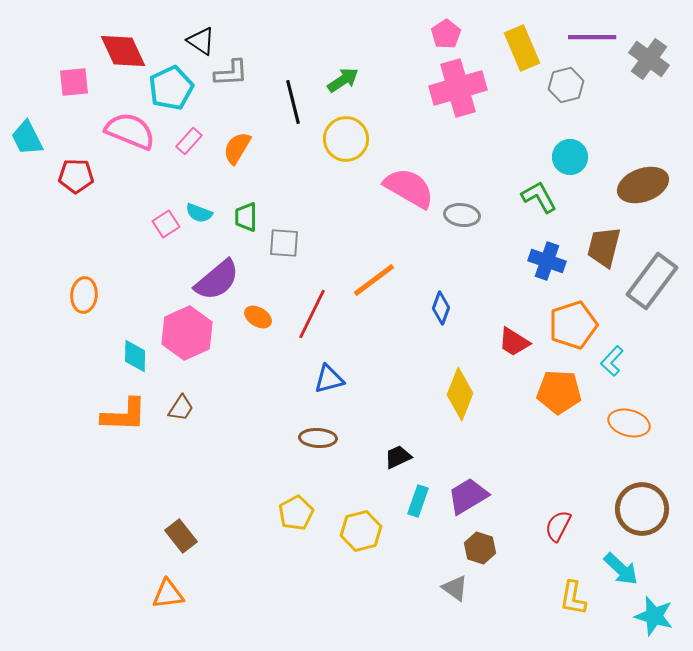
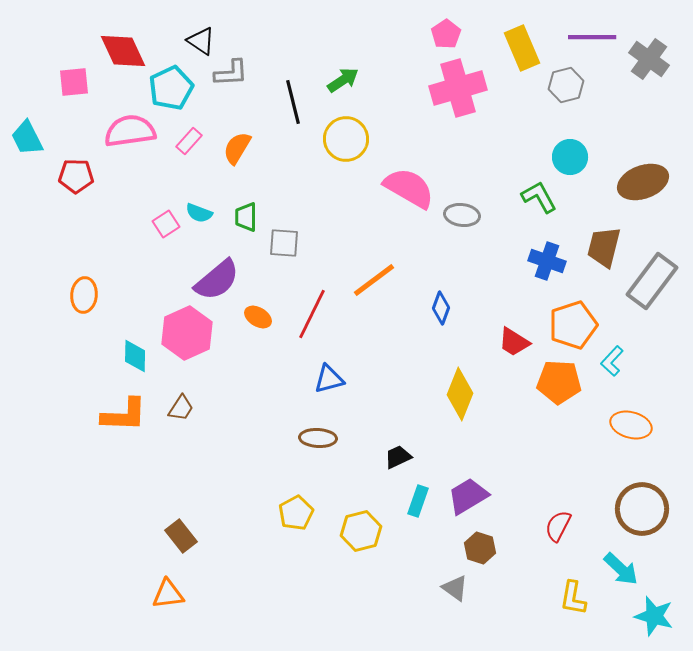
pink semicircle at (130, 131): rotated 30 degrees counterclockwise
brown ellipse at (643, 185): moved 3 px up
orange pentagon at (559, 392): moved 10 px up
orange ellipse at (629, 423): moved 2 px right, 2 px down
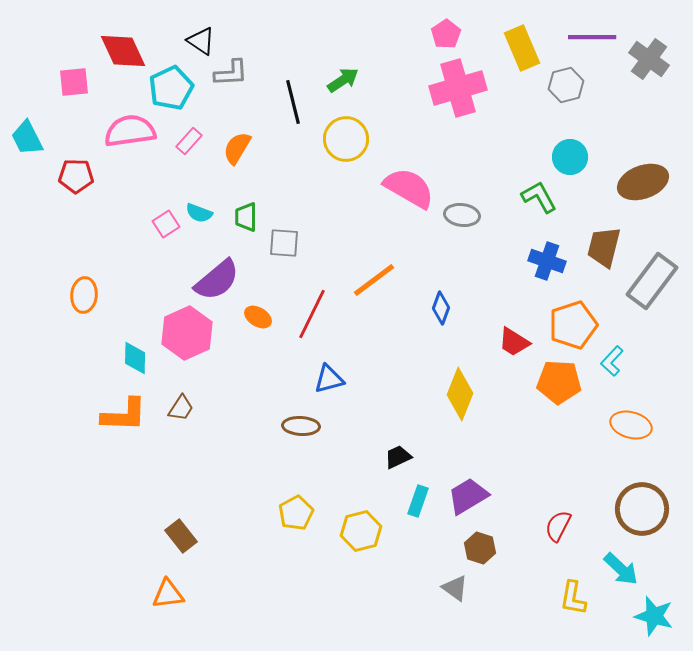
cyan diamond at (135, 356): moved 2 px down
brown ellipse at (318, 438): moved 17 px left, 12 px up
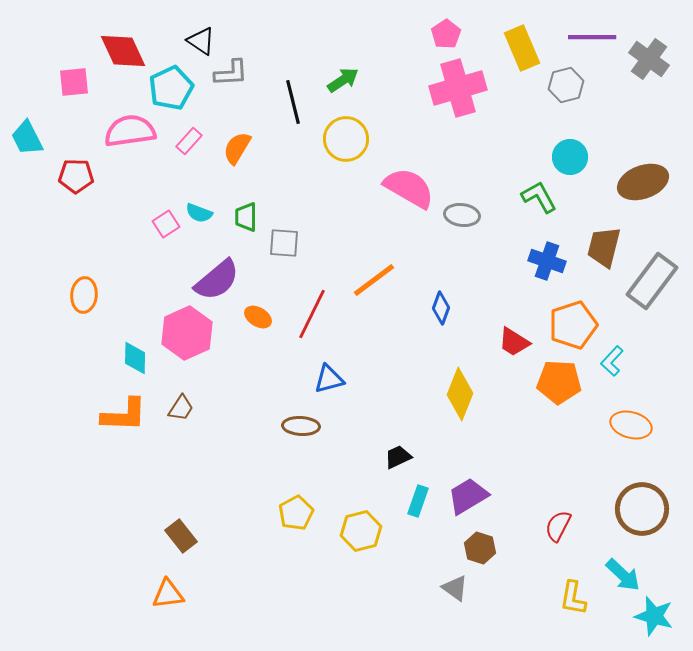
cyan arrow at (621, 569): moved 2 px right, 6 px down
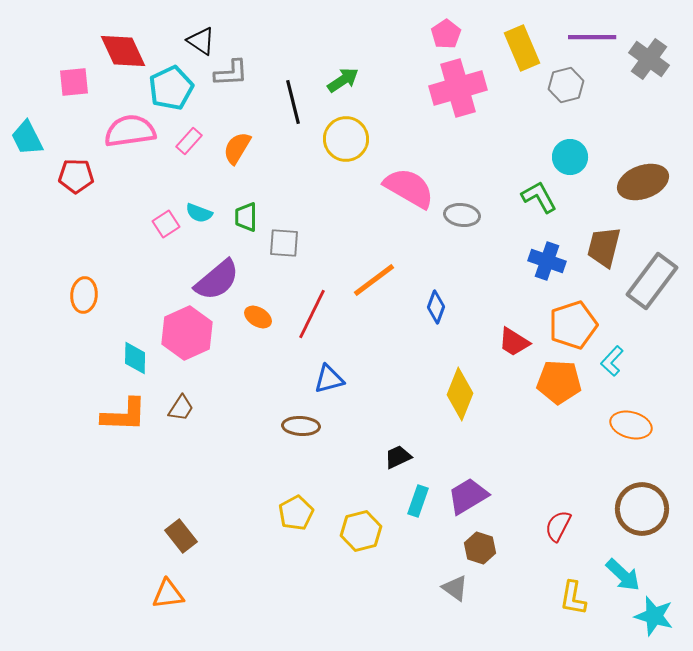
blue diamond at (441, 308): moved 5 px left, 1 px up
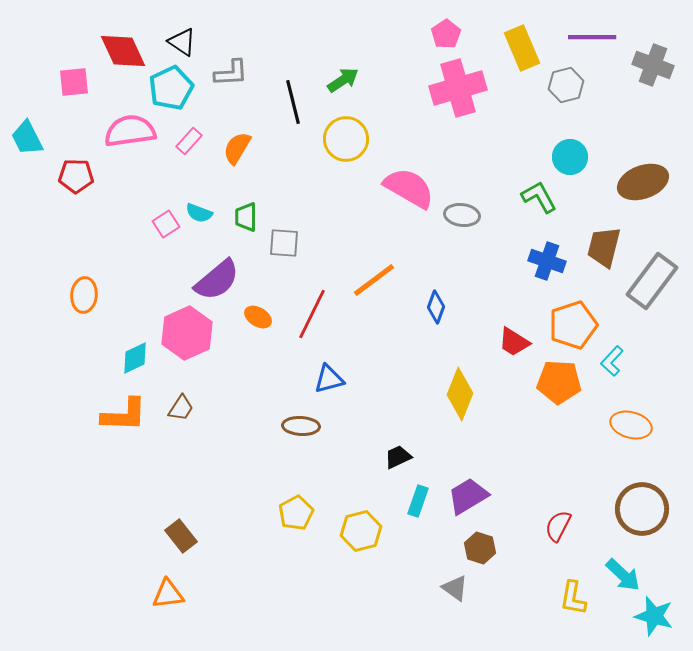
black triangle at (201, 41): moved 19 px left, 1 px down
gray cross at (649, 59): moved 4 px right, 6 px down; rotated 15 degrees counterclockwise
cyan diamond at (135, 358): rotated 64 degrees clockwise
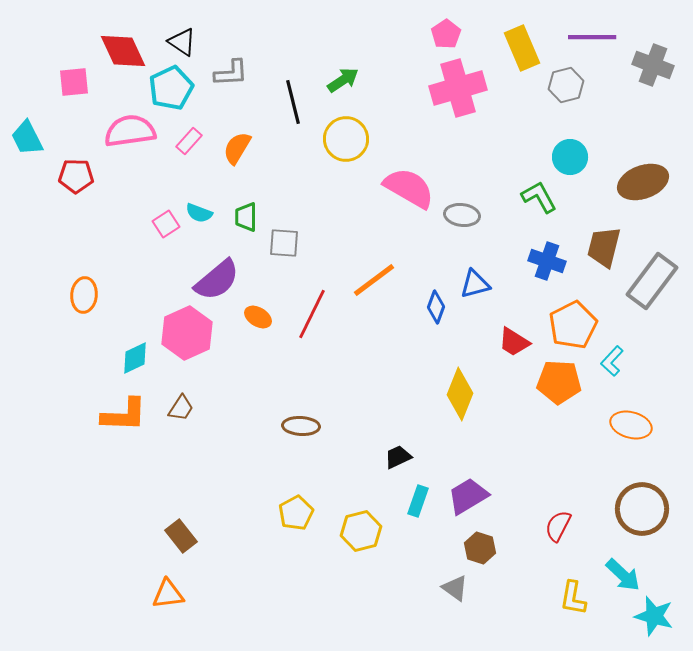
orange pentagon at (573, 325): rotated 9 degrees counterclockwise
blue triangle at (329, 379): moved 146 px right, 95 px up
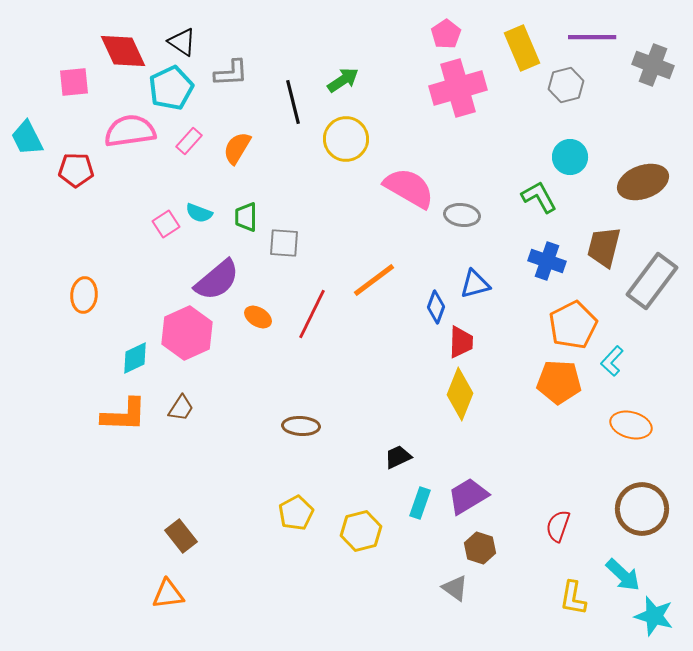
red pentagon at (76, 176): moved 6 px up
red trapezoid at (514, 342): moved 53 px left; rotated 120 degrees counterclockwise
cyan rectangle at (418, 501): moved 2 px right, 2 px down
red semicircle at (558, 526): rotated 8 degrees counterclockwise
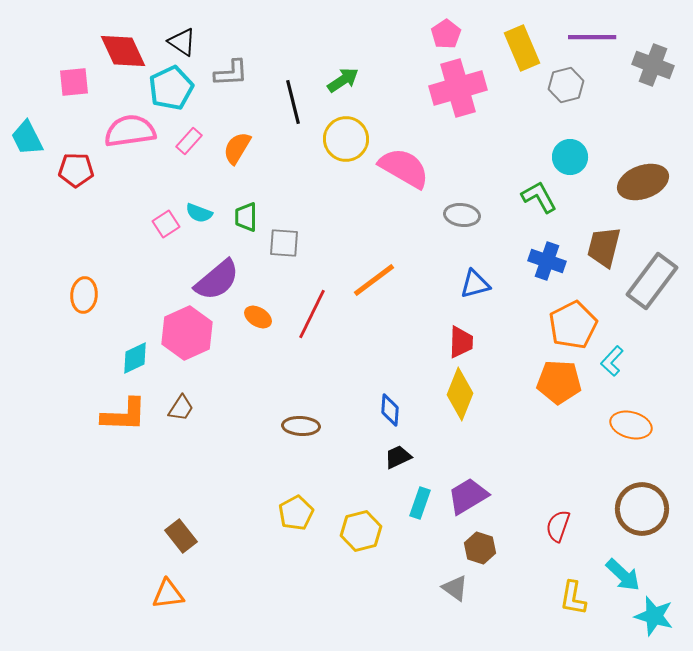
pink semicircle at (409, 188): moved 5 px left, 20 px up
blue diamond at (436, 307): moved 46 px left, 103 px down; rotated 16 degrees counterclockwise
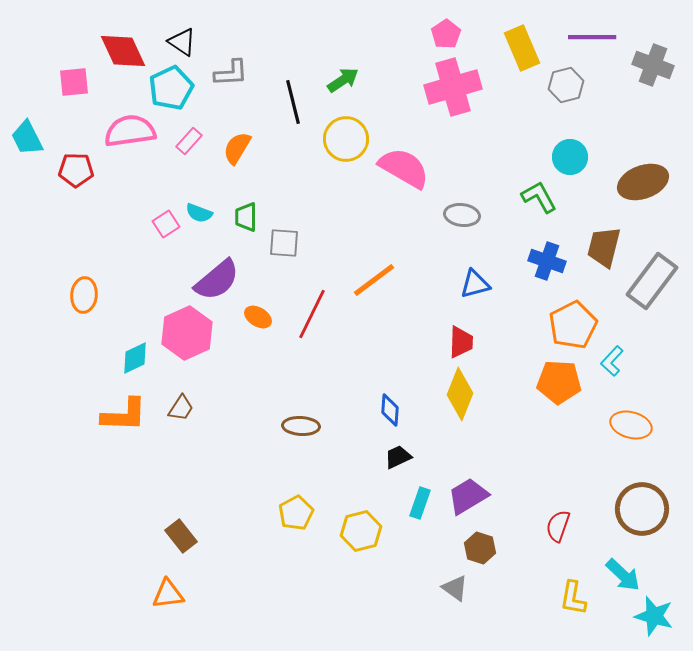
pink cross at (458, 88): moved 5 px left, 1 px up
